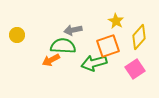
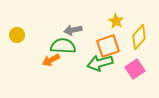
green arrow: moved 6 px right
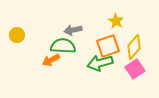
yellow diamond: moved 5 px left, 10 px down
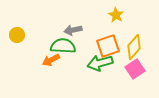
yellow star: moved 6 px up
